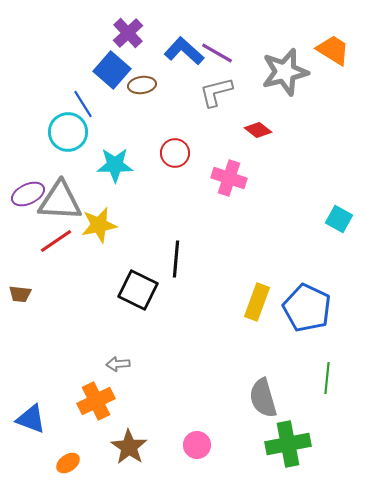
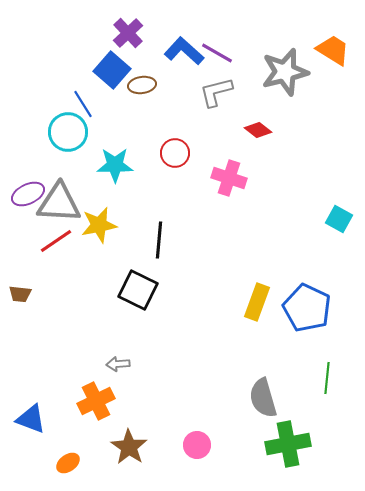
gray triangle: moved 1 px left, 2 px down
black line: moved 17 px left, 19 px up
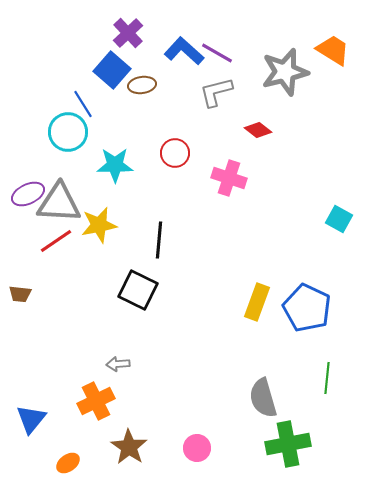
blue triangle: rotated 48 degrees clockwise
pink circle: moved 3 px down
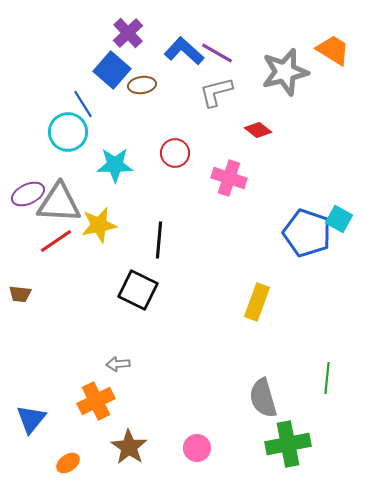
blue pentagon: moved 75 px up; rotated 6 degrees counterclockwise
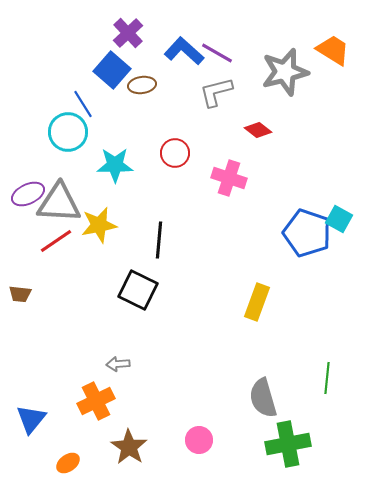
pink circle: moved 2 px right, 8 px up
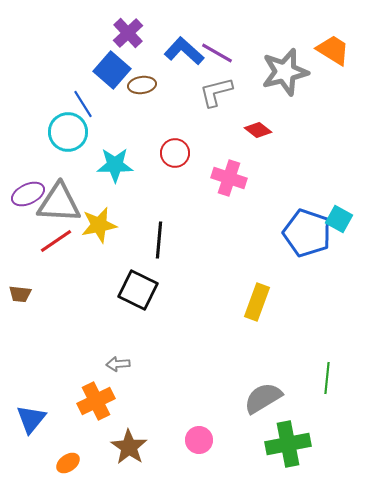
gray semicircle: rotated 75 degrees clockwise
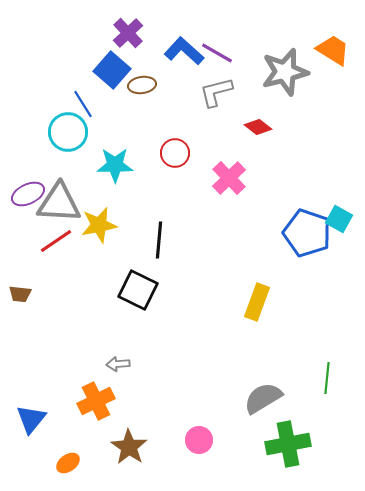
red diamond: moved 3 px up
pink cross: rotated 28 degrees clockwise
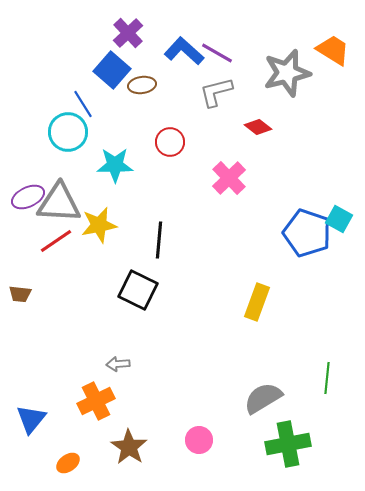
gray star: moved 2 px right, 1 px down
red circle: moved 5 px left, 11 px up
purple ellipse: moved 3 px down
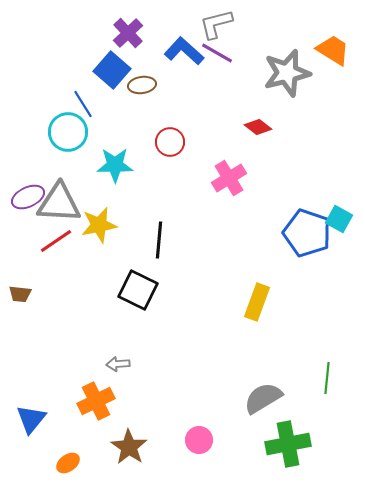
gray L-shape: moved 68 px up
pink cross: rotated 12 degrees clockwise
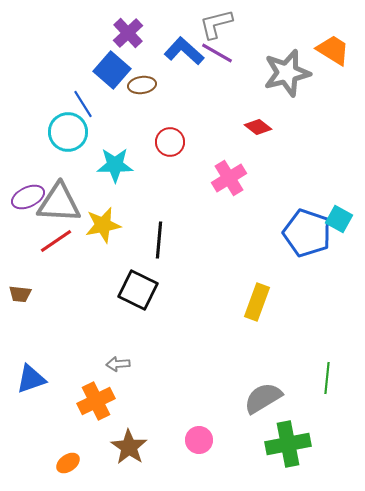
yellow star: moved 4 px right
blue triangle: moved 40 px up; rotated 32 degrees clockwise
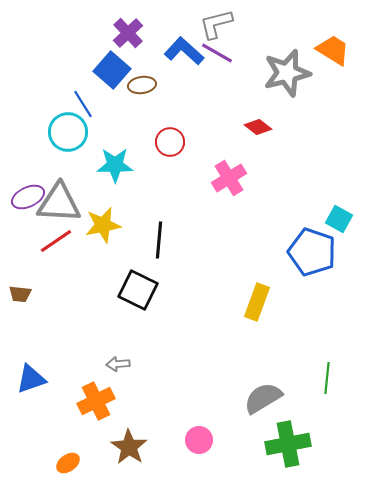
blue pentagon: moved 5 px right, 19 px down
